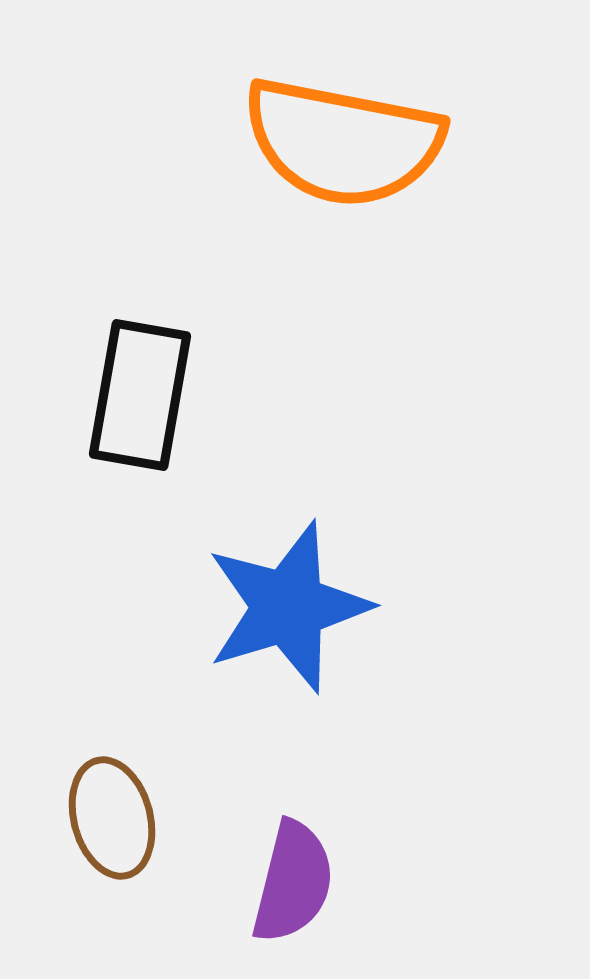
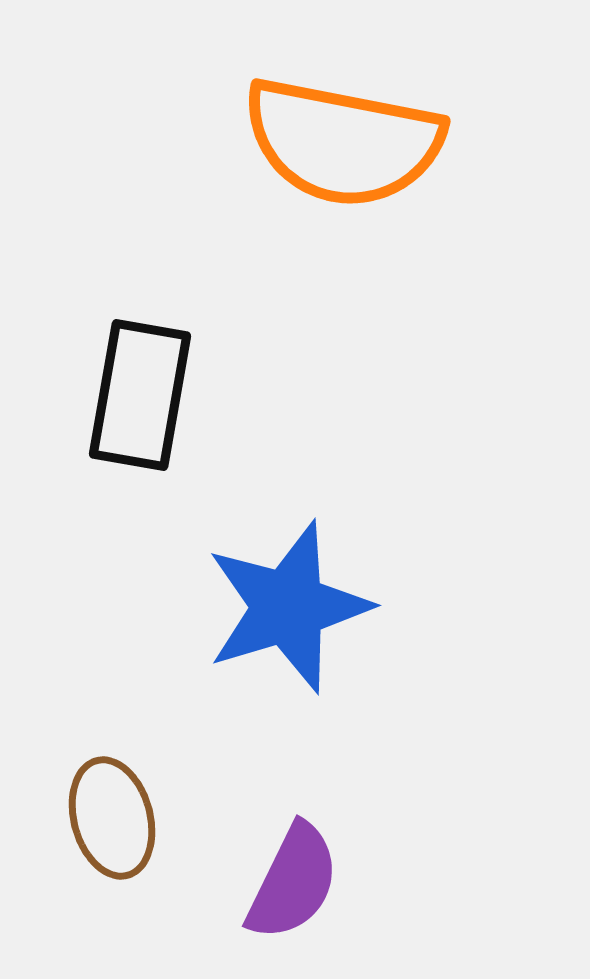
purple semicircle: rotated 12 degrees clockwise
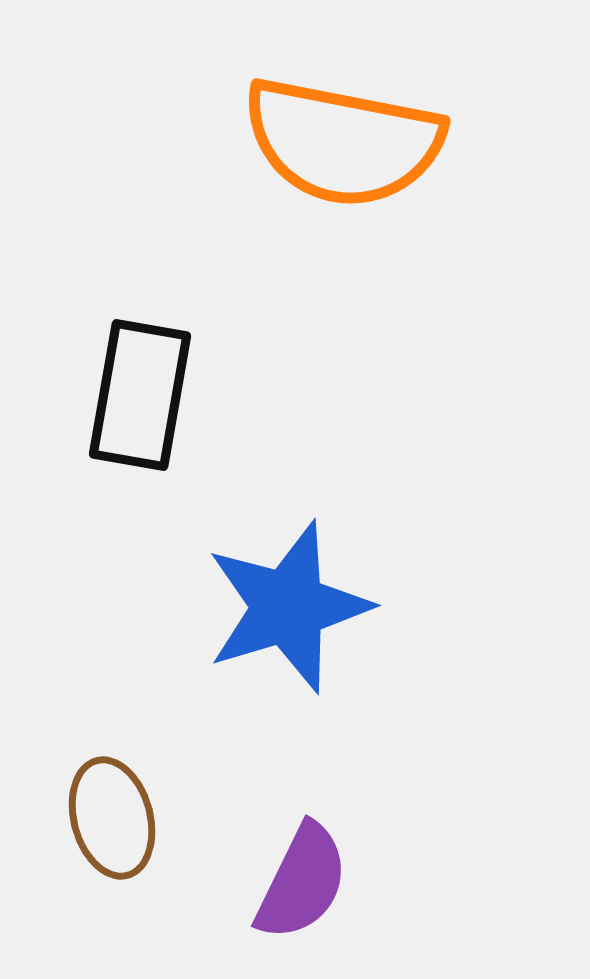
purple semicircle: moved 9 px right
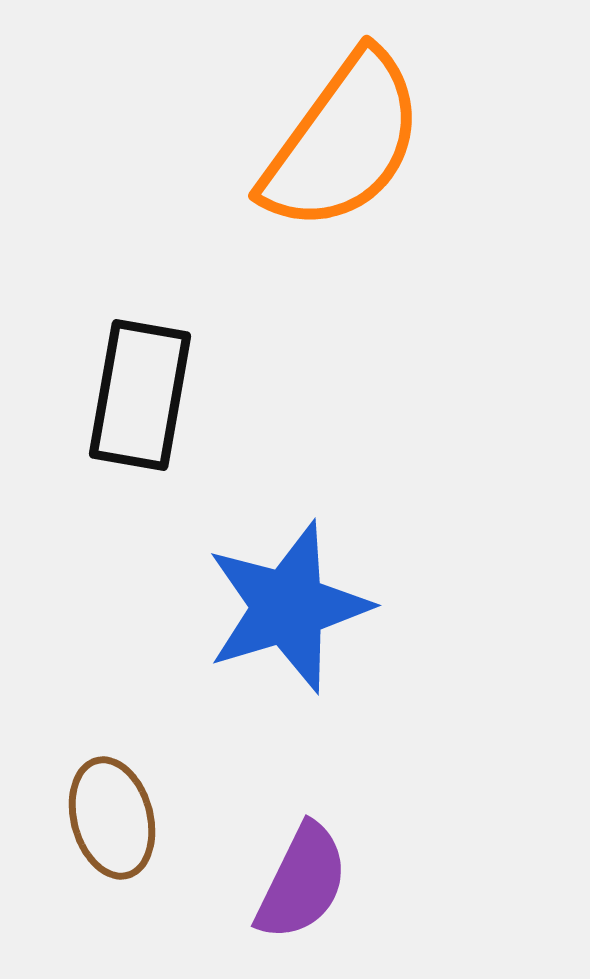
orange semicircle: rotated 65 degrees counterclockwise
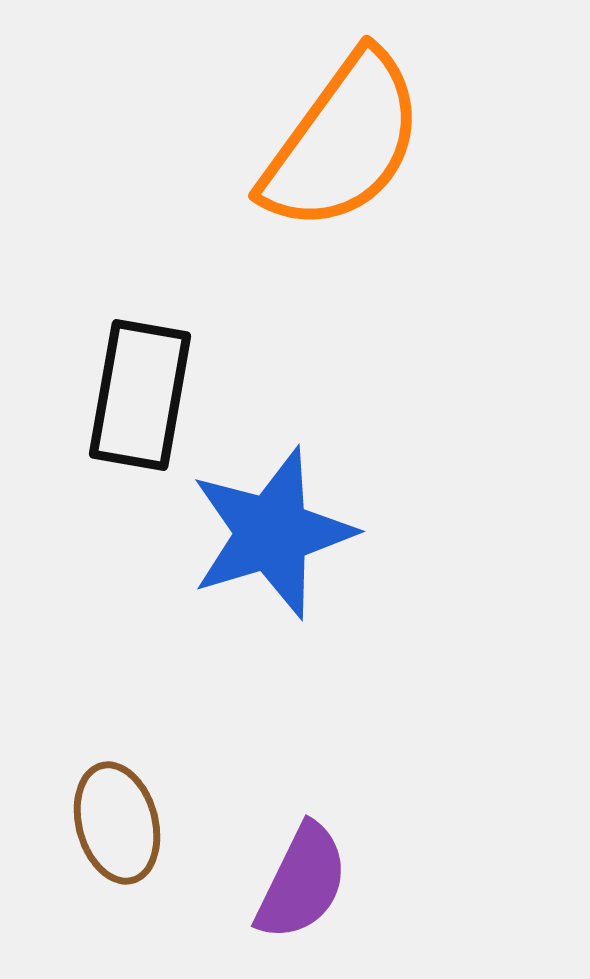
blue star: moved 16 px left, 74 px up
brown ellipse: moved 5 px right, 5 px down
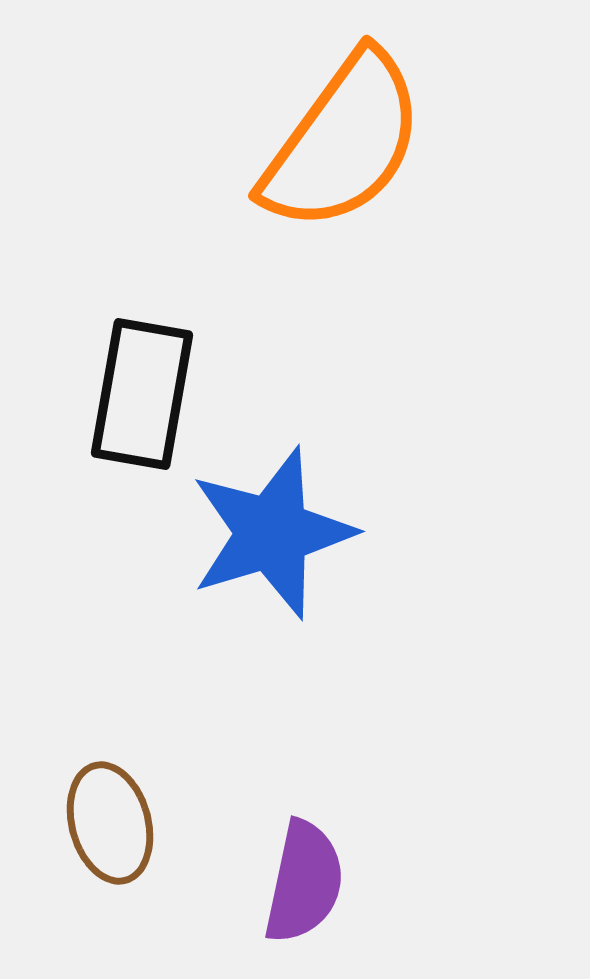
black rectangle: moved 2 px right, 1 px up
brown ellipse: moved 7 px left
purple semicircle: moved 2 px right; rotated 14 degrees counterclockwise
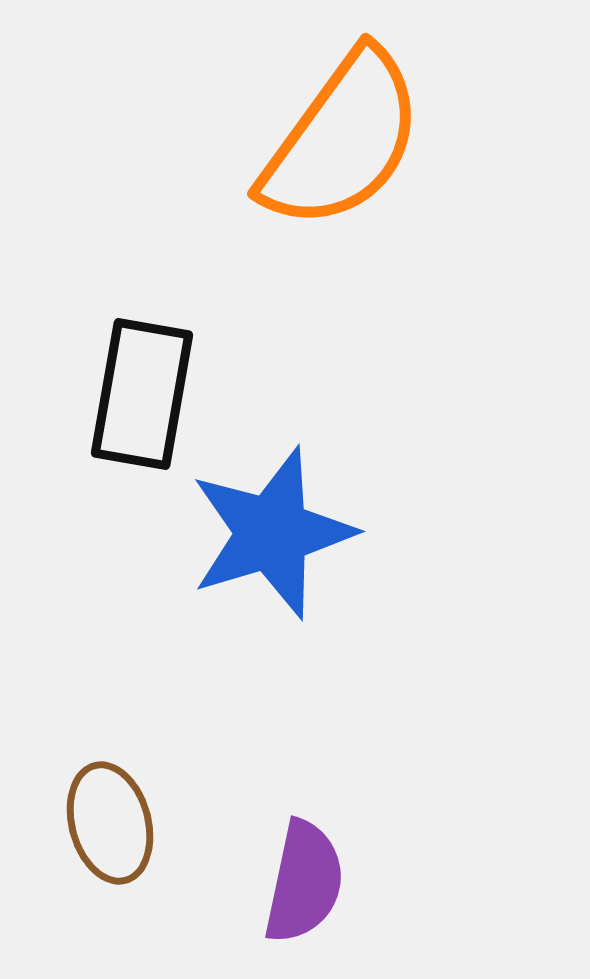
orange semicircle: moved 1 px left, 2 px up
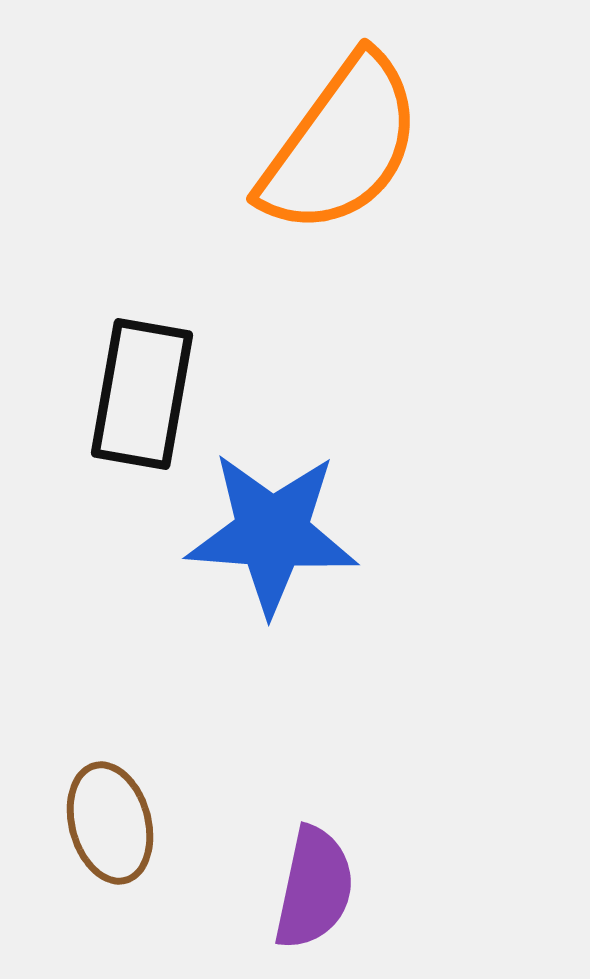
orange semicircle: moved 1 px left, 5 px down
blue star: rotated 21 degrees clockwise
purple semicircle: moved 10 px right, 6 px down
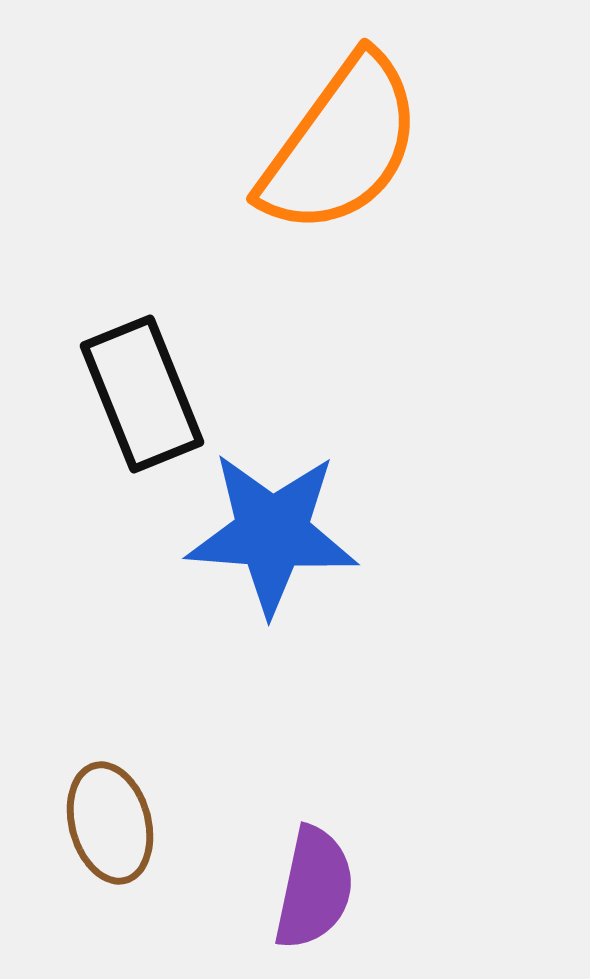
black rectangle: rotated 32 degrees counterclockwise
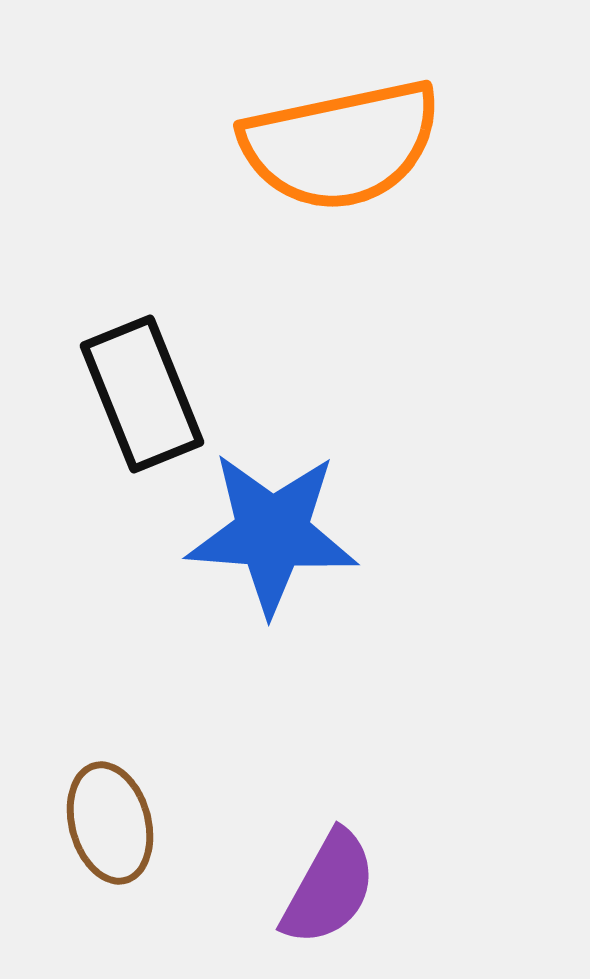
orange semicircle: rotated 42 degrees clockwise
purple semicircle: moved 15 px right; rotated 17 degrees clockwise
